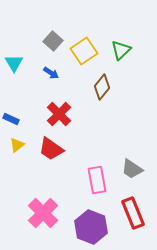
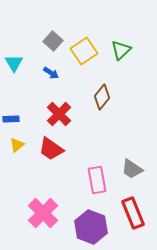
brown diamond: moved 10 px down
blue rectangle: rotated 28 degrees counterclockwise
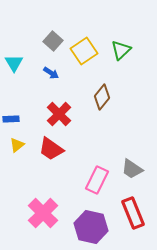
pink rectangle: rotated 36 degrees clockwise
purple hexagon: rotated 8 degrees counterclockwise
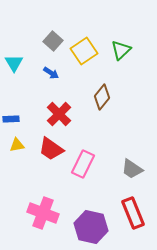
yellow triangle: rotated 28 degrees clockwise
pink rectangle: moved 14 px left, 16 px up
pink cross: rotated 24 degrees counterclockwise
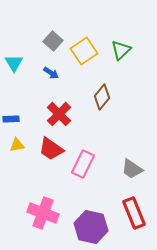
red rectangle: moved 1 px right
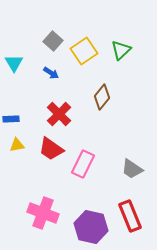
red rectangle: moved 4 px left, 3 px down
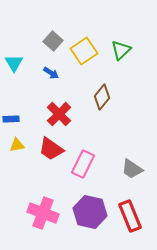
purple hexagon: moved 1 px left, 15 px up
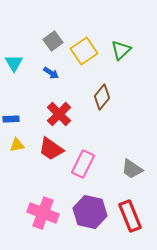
gray square: rotated 12 degrees clockwise
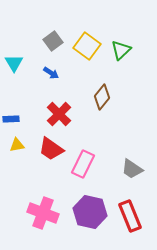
yellow square: moved 3 px right, 5 px up; rotated 20 degrees counterclockwise
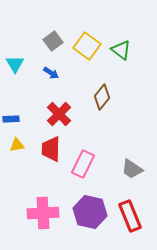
green triangle: rotated 40 degrees counterclockwise
cyan triangle: moved 1 px right, 1 px down
red trapezoid: rotated 56 degrees clockwise
pink cross: rotated 24 degrees counterclockwise
